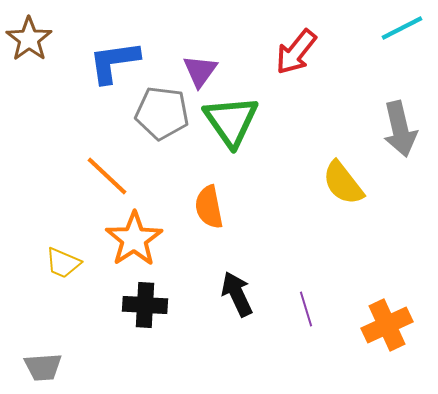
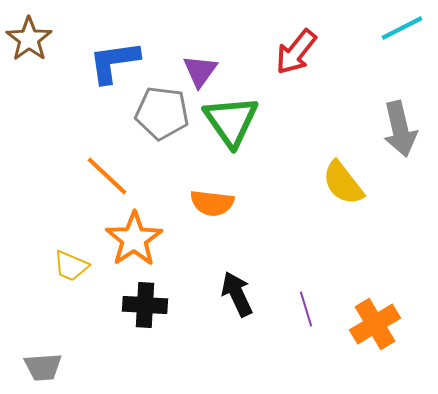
orange semicircle: moved 3 px right, 4 px up; rotated 72 degrees counterclockwise
yellow trapezoid: moved 8 px right, 3 px down
orange cross: moved 12 px left, 1 px up; rotated 6 degrees counterclockwise
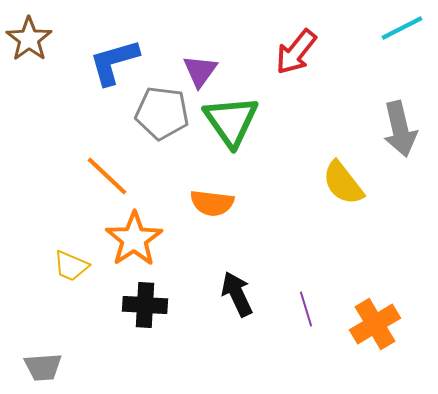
blue L-shape: rotated 8 degrees counterclockwise
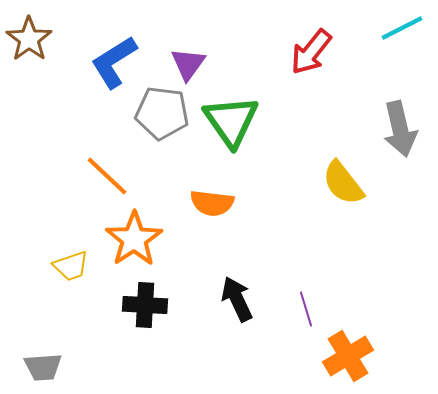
red arrow: moved 15 px right
blue L-shape: rotated 16 degrees counterclockwise
purple triangle: moved 12 px left, 7 px up
yellow trapezoid: rotated 42 degrees counterclockwise
black arrow: moved 5 px down
orange cross: moved 27 px left, 32 px down
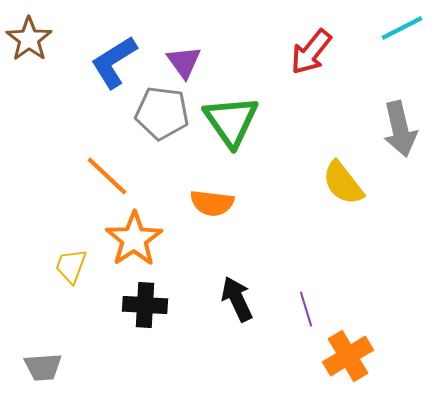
purple triangle: moved 4 px left, 2 px up; rotated 12 degrees counterclockwise
yellow trapezoid: rotated 129 degrees clockwise
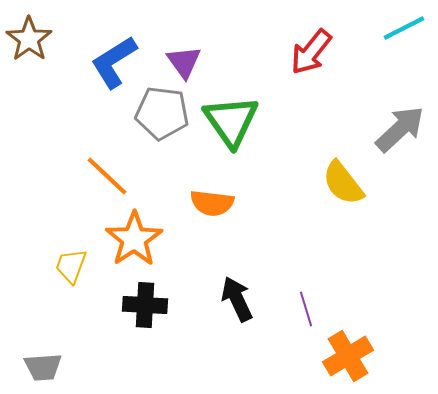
cyan line: moved 2 px right
gray arrow: rotated 120 degrees counterclockwise
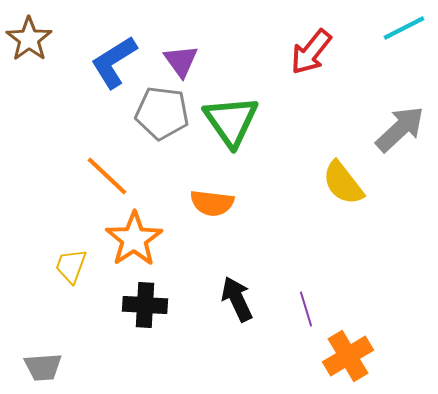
purple triangle: moved 3 px left, 1 px up
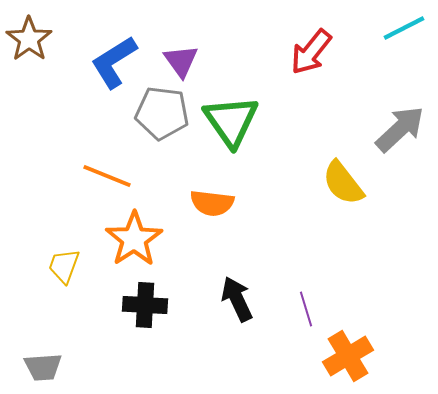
orange line: rotated 21 degrees counterclockwise
yellow trapezoid: moved 7 px left
